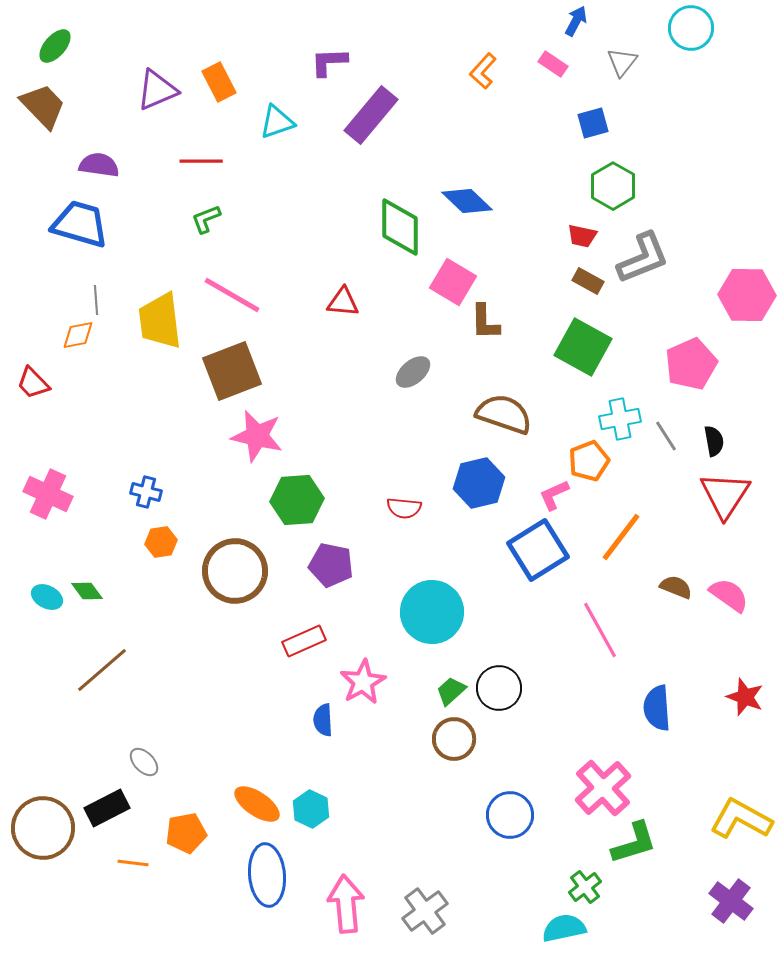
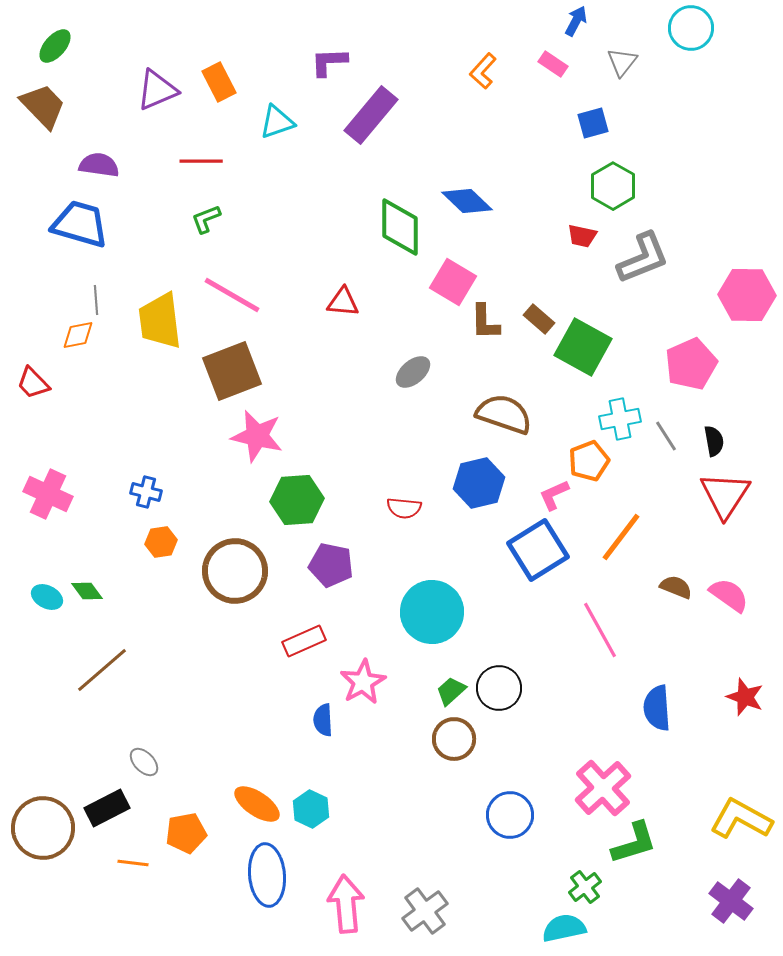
brown rectangle at (588, 281): moved 49 px left, 38 px down; rotated 12 degrees clockwise
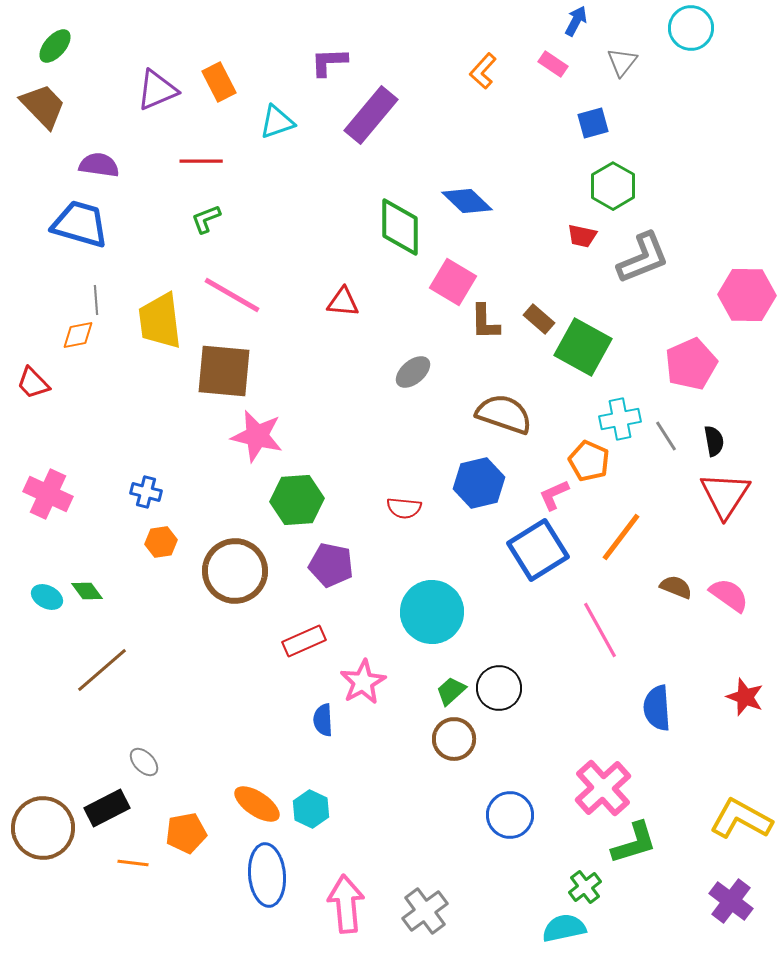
brown square at (232, 371): moved 8 px left; rotated 26 degrees clockwise
orange pentagon at (589, 461): rotated 27 degrees counterclockwise
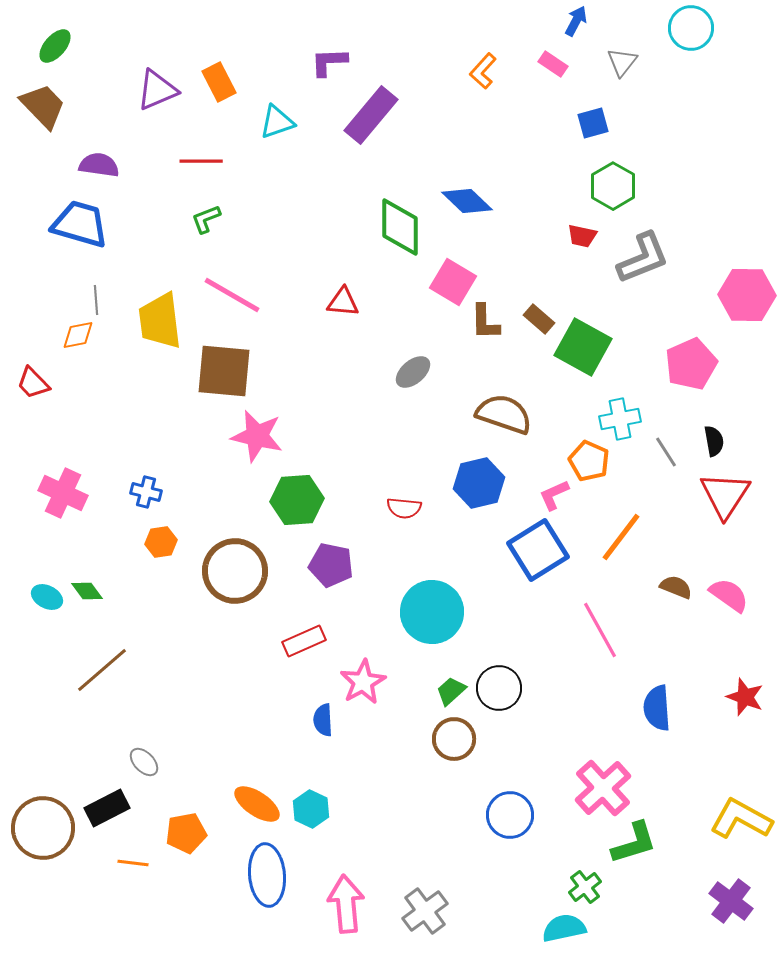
gray line at (666, 436): moved 16 px down
pink cross at (48, 494): moved 15 px right, 1 px up
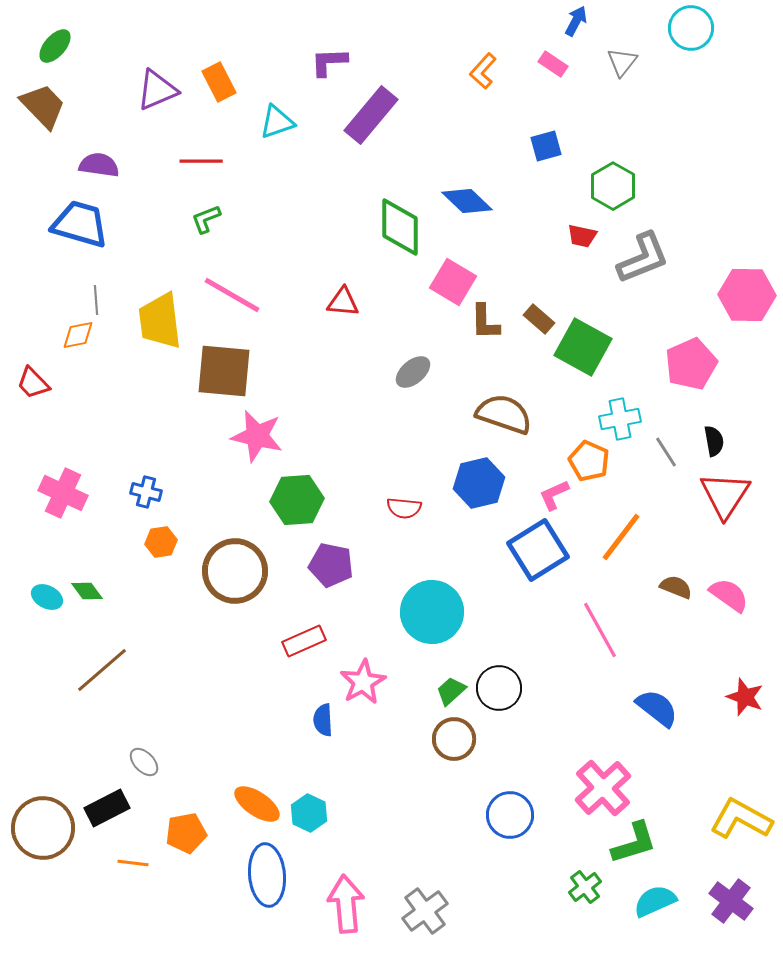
blue square at (593, 123): moved 47 px left, 23 px down
blue semicircle at (657, 708): rotated 132 degrees clockwise
cyan hexagon at (311, 809): moved 2 px left, 4 px down
cyan semicircle at (564, 928): moved 91 px right, 27 px up; rotated 12 degrees counterclockwise
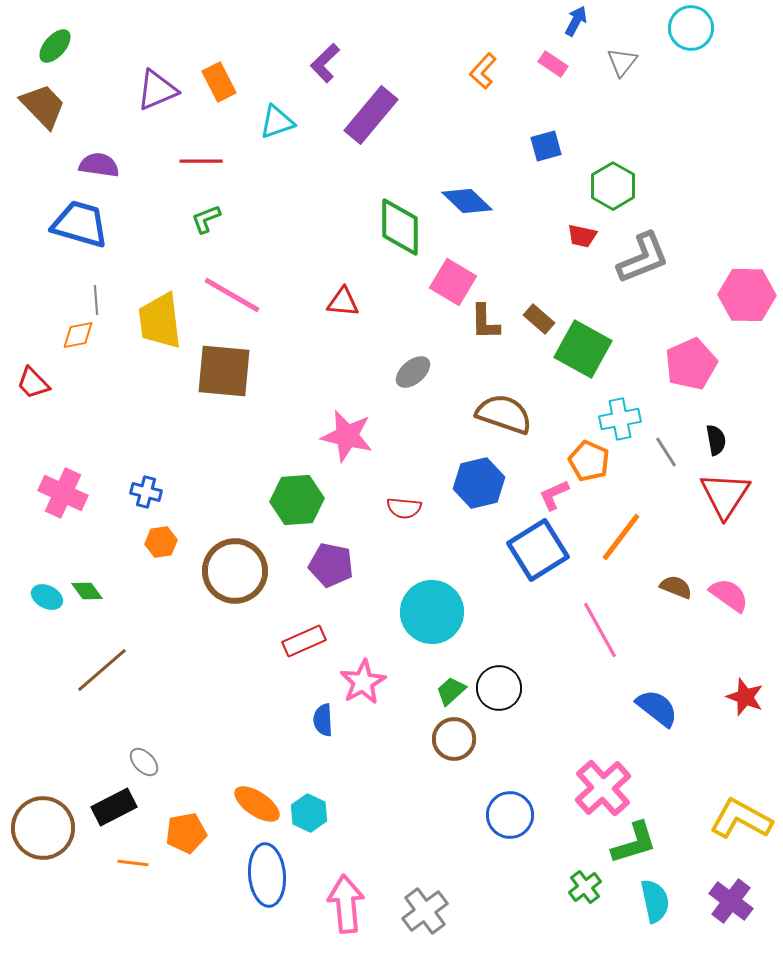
purple L-shape at (329, 62): moved 4 px left, 1 px down; rotated 42 degrees counterclockwise
green square at (583, 347): moved 2 px down
pink star at (257, 436): moved 90 px right
black semicircle at (714, 441): moved 2 px right, 1 px up
black rectangle at (107, 808): moved 7 px right, 1 px up
cyan semicircle at (655, 901): rotated 102 degrees clockwise
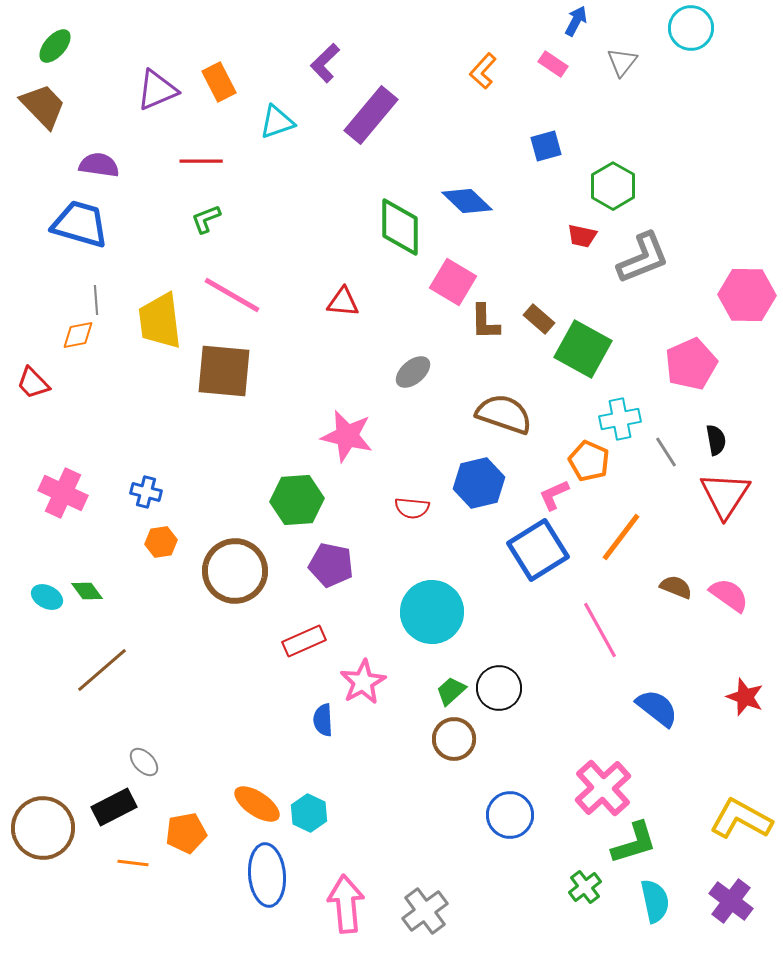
red semicircle at (404, 508): moved 8 px right
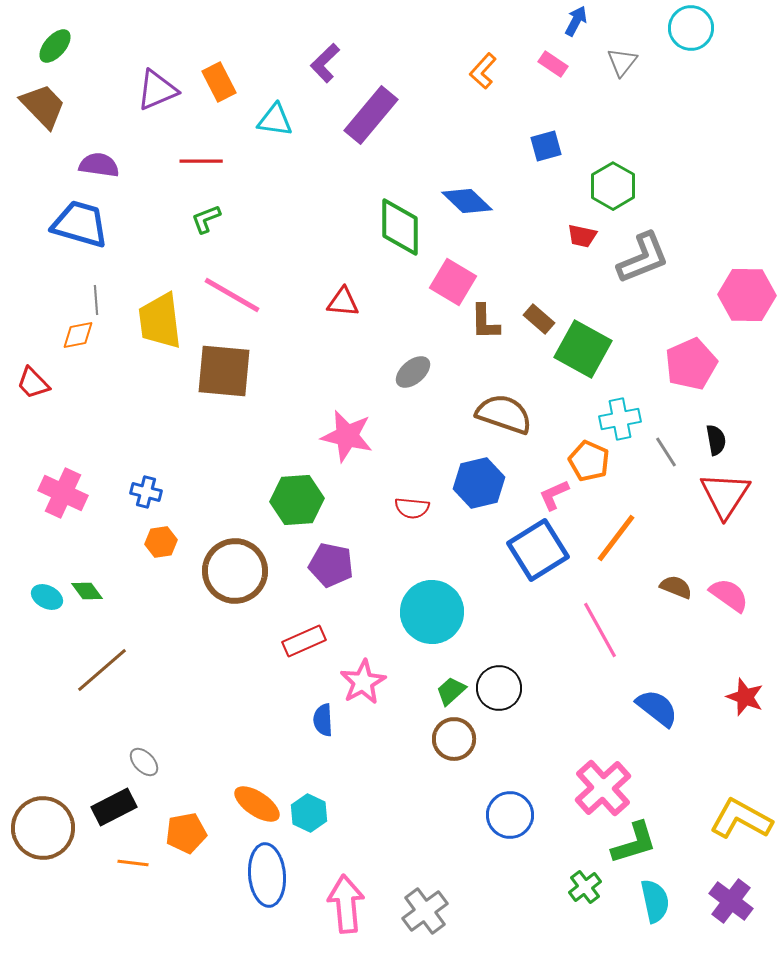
cyan triangle at (277, 122): moved 2 px left, 2 px up; rotated 27 degrees clockwise
orange line at (621, 537): moved 5 px left, 1 px down
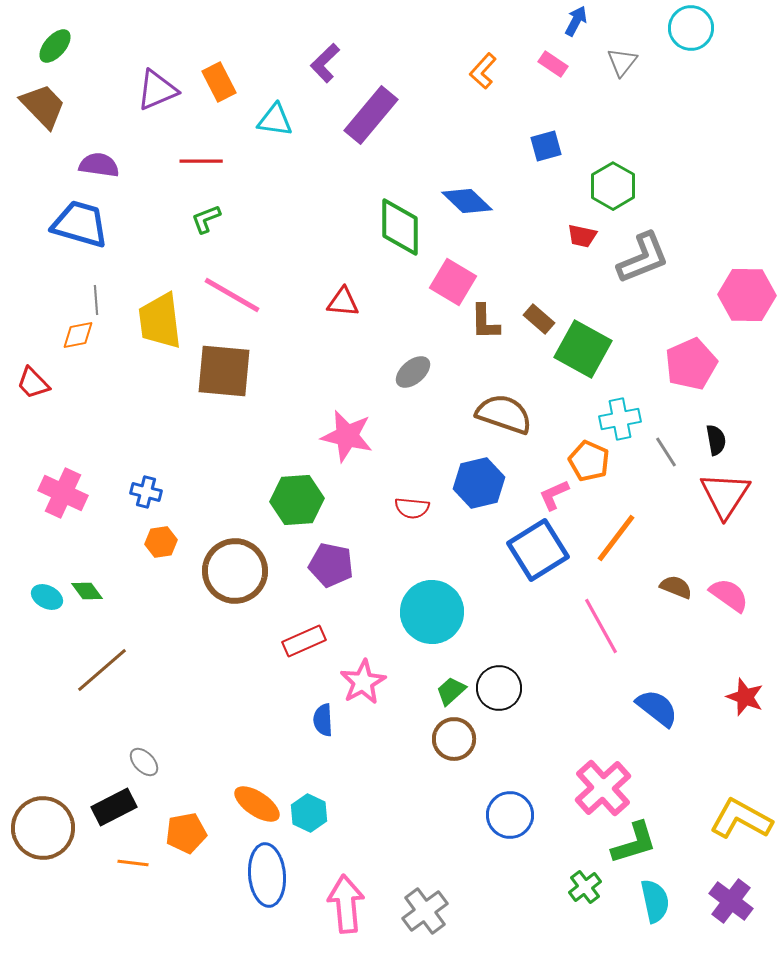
pink line at (600, 630): moved 1 px right, 4 px up
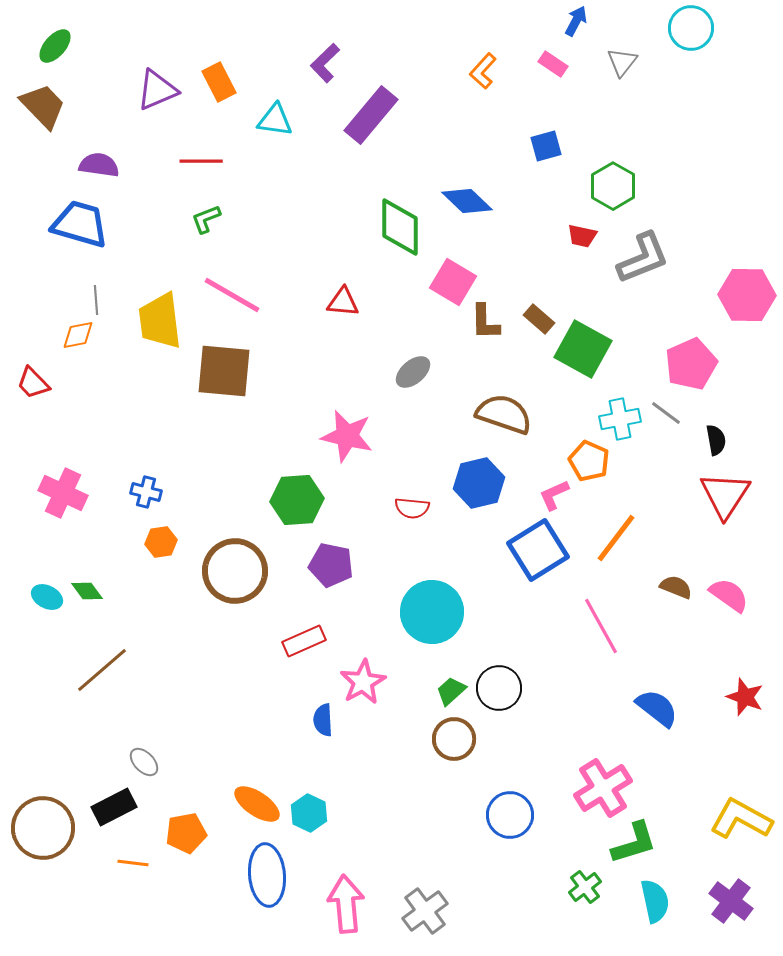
gray line at (666, 452): moved 39 px up; rotated 20 degrees counterclockwise
pink cross at (603, 788): rotated 10 degrees clockwise
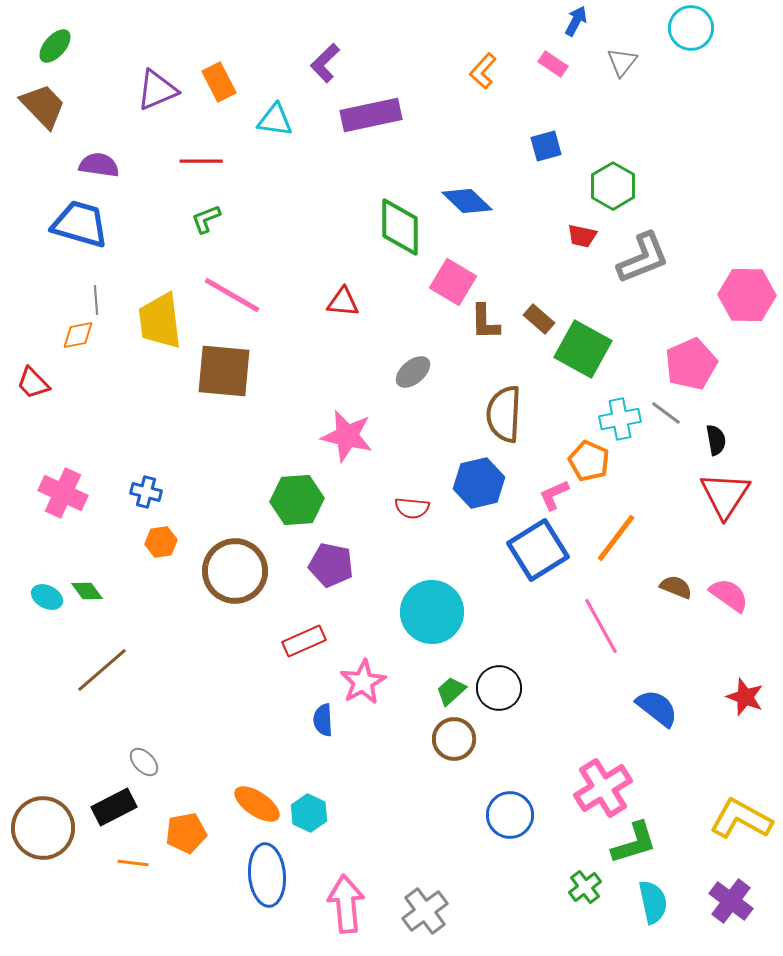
purple rectangle at (371, 115): rotated 38 degrees clockwise
brown semicircle at (504, 414): rotated 106 degrees counterclockwise
cyan semicircle at (655, 901): moved 2 px left, 1 px down
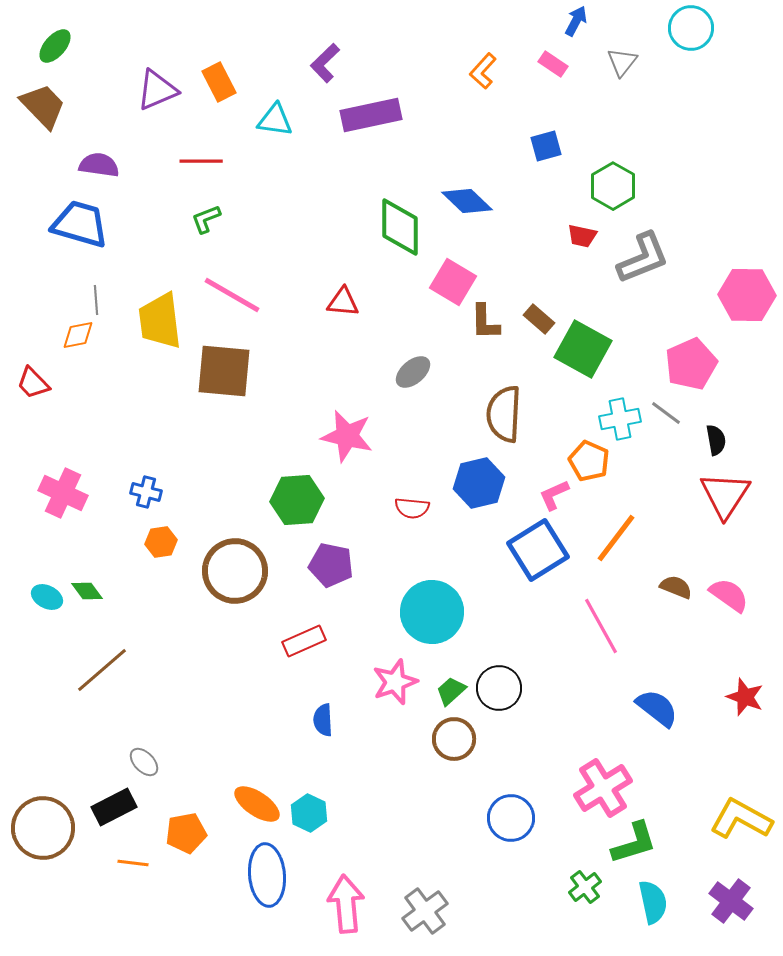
pink star at (363, 682): moved 32 px right; rotated 9 degrees clockwise
blue circle at (510, 815): moved 1 px right, 3 px down
